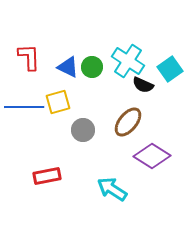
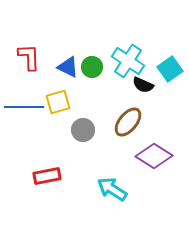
purple diamond: moved 2 px right
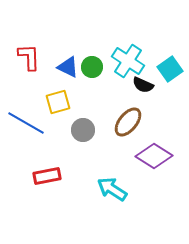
blue line: moved 2 px right, 16 px down; rotated 30 degrees clockwise
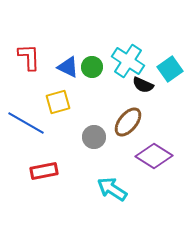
gray circle: moved 11 px right, 7 px down
red rectangle: moved 3 px left, 5 px up
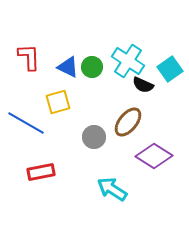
red rectangle: moved 3 px left, 1 px down
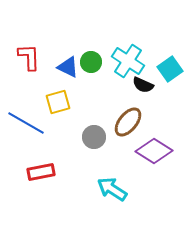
green circle: moved 1 px left, 5 px up
purple diamond: moved 5 px up
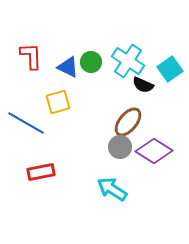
red L-shape: moved 2 px right, 1 px up
gray circle: moved 26 px right, 10 px down
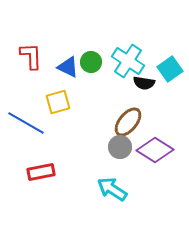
black semicircle: moved 1 px right, 2 px up; rotated 15 degrees counterclockwise
purple diamond: moved 1 px right, 1 px up
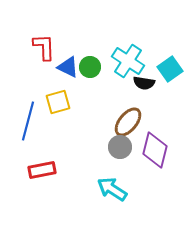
red L-shape: moved 13 px right, 9 px up
green circle: moved 1 px left, 5 px down
blue line: moved 2 px right, 2 px up; rotated 75 degrees clockwise
purple diamond: rotated 72 degrees clockwise
red rectangle: moved 1 px right, 2 px up
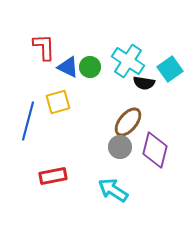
red rectangle: moved 11 px right, 6 px down
cyan arrow: moved 1 px right, 1 px down
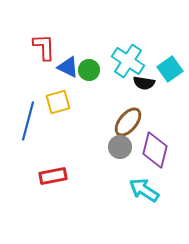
green circle: moved 1 px left, 3 px down
cyan arrow: moved 31 px right
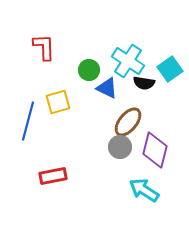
blue triangle: moved 39 px right, 21 px down
